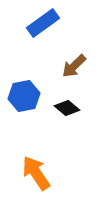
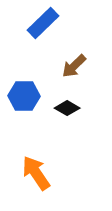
blue rectangle: rotated 8 degrees counterclockwise
blue hexagon: rotated 12 degrees clockwise
black diamond: rotated 10 degrees counterclockwise
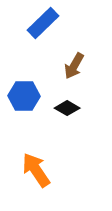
brown arrow: rotated 16 degrees counterclockwise
orange arrow: moved 3 px up
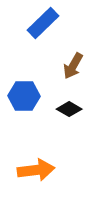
brown arrow: moved 1 px left
black diamond: moved 2 px right, 1 px down
orange arrow: rotated 117 degrees clockwise
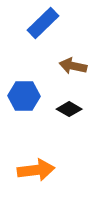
brown arrow: rotated 72 degrees clockwise
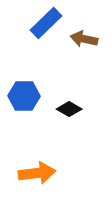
blue rectangle: moved 3 px right
brown arrow: moved 11 px right, 27 px up
orange arrow: moved 1 px right, 3 px down
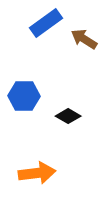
blue rectangle: rotated 8 degrees clockwise
brown arrow: rotated 20 degrees clockwise
black diamond: moved 1 px left, 7 px down
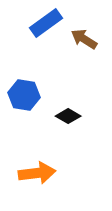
blue hexagon: moved 1 px up; rotated 8 degrees clockwise
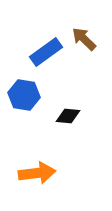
blue rectangle: moved 29 px down
brown arrow: rotated 12 degrees clockwise
black diamond: rotated 25 degrees counterclockwise
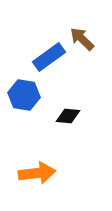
brown arrow: moved 2 px left
blue rectangle: moved 3 px right, 5 px down
